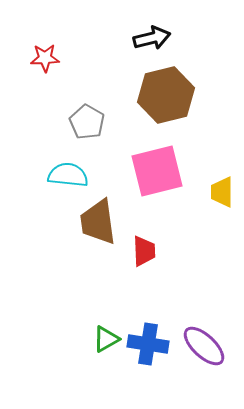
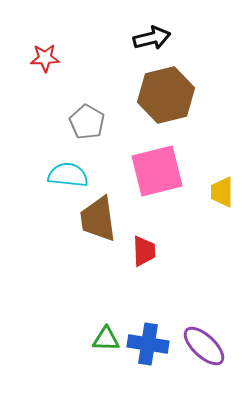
brown trapezoid: moved 3 px up
green triangle: rotated 32 degrees clockwise
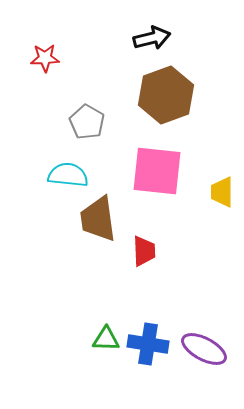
brown hexagon: rotated 6 degrees counterclockwise
pink square: rotated 20 degrees clockwise
purple ellipse: moved 3 px down; rotated 15 degrees counterclockwise
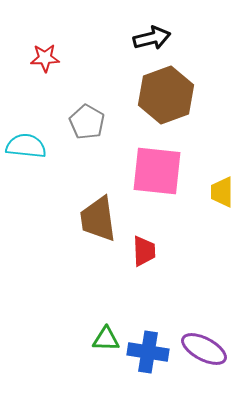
cyan semicircle: moved 42 px left, 29 px up
blue cross: moved 8 px down
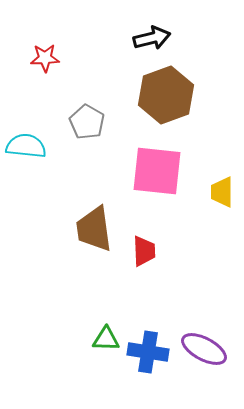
brown trapezoid: moved 4 px left, 10 px down
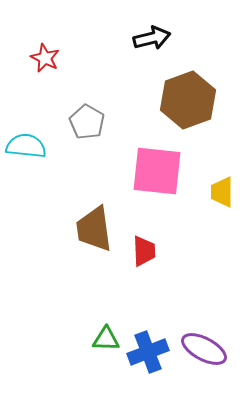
red star: rotated 28 degrees clockwise
brown hexagon: moved 22 px right, 5 px down
blue cross: rotated 30 degrees counterclockwise
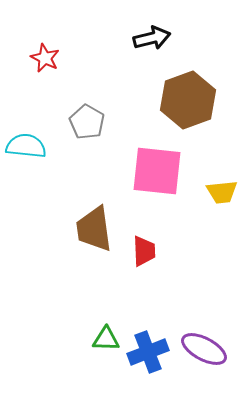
yellow trapezoid: rotated 96 degrees counterclockwise
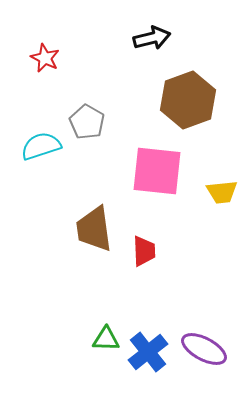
cyan semicircle: moved 15 px right; rotated 24 degrees counterclockwise
blue cross: rotated 18 degrees counterclockwise
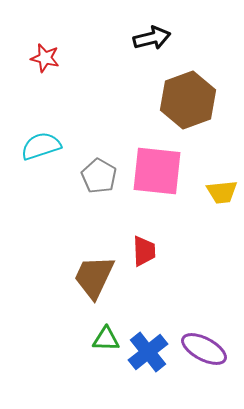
red star: rotated 12 degrees counterclockwise
gray pentagon: moved 12 px right, 54 px down
brown trapezoid: moved 48 px down; rotated 33 degrees clockwise
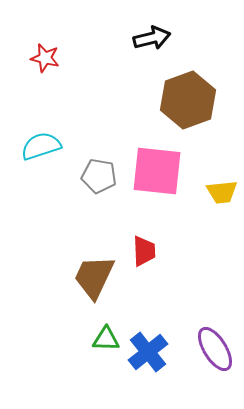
gray pentagon: rotated 20 degrees counterclockwise
purple ellipse: moved 11 px right; rotated 30 degrees clockwise
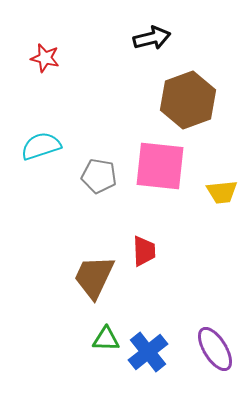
pink square: moved 3 px right, 5 px up
